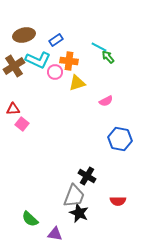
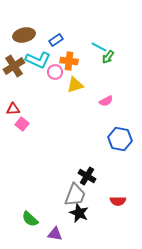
green arrow: rotated 104 degrees counterclockwise
yellow triangle: moved 2 px left, 2 px down
gray trapezoid: moved 1 px right, 1 px up
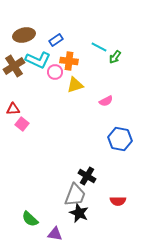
green arrow: moved 7 px right
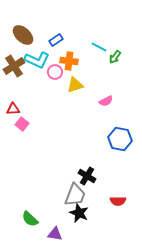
brown ellipse: moved 1 px left; rotated 55 degrees clockwise
cyan L-shape: moved 1 px left
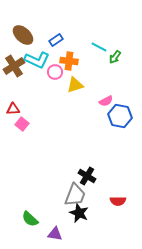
blue hexagon: moved 23 px up
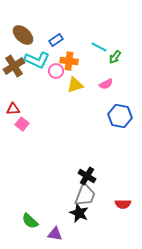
pink circle: moved 1 px right, 1 px up
pink semicircle: moved 17 px up
gray trapezoid: moved 10 px right
red semicircle: moved 5 px right, 3 px down
green semicircle: moved 2 px down
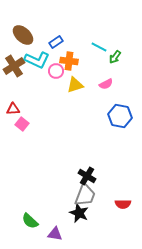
blue rectangle: moved 2 px down
